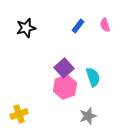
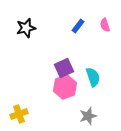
purple square: rotated 18 degrees clockwise
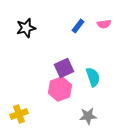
pink semicircle: moved 1 px left, 1 px up; rotated 80 degrees counterclockwise
pink hexagon: moved 5 px left, 2 px down
gray star: rotated 12 degrees clockwise
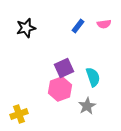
gray star: moved 1 px left, 10 px up; rotated 24 degrees counterclockwise
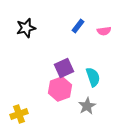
pink semicircle: moved 7 px down
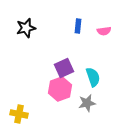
blue rectangle: rotated 32 degrees counterclockwise
gray star: moved 3 px up; rotated 18 degrees clockwise
yellow cross: rotated 30 degrees clockwise
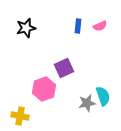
pink semicircle: moved 4 px left, 5 px up; rotated 16 degrees counterclockwise
cyan semicircle: moved 10 px right, 19 px down
pink hexagon: moved 16 px left
yellow cross: moved 1 px right, 2 px down
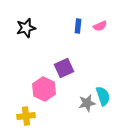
pink hexagon: rotated 15 degrees counterclockwise
yellow cross: moved 6 px right; rotated 18 degrees counterclockwise
